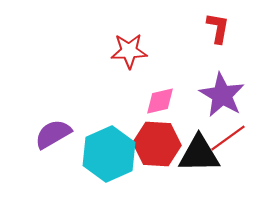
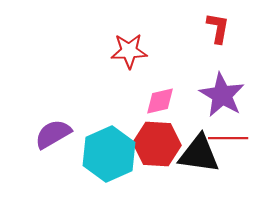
red line: rotated 36 degrees clockwise
black triangle: rotated 9 degrees clockwise
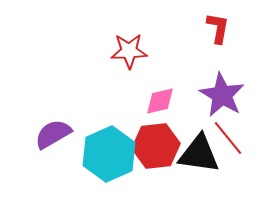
red line: rotated 51 degrees clockwise
red hexagon: moved 1 px left, 2 px down; rotated 9 degrees counterclockwise
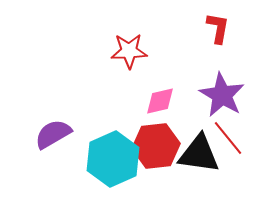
cyan hexagon: moved 4 px right, 5 px down
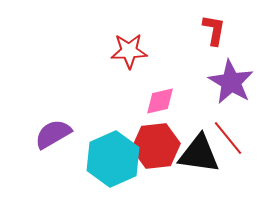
red L-shape: moved 4 px left, 2 px down
purple star: moved 9 px right, 13 px up
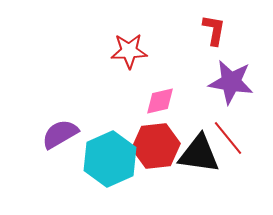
purple star: rotated 21 degrees counterclockwise
purple semicircle: moved 7 px right
cyan hexagon: moved 3 px left
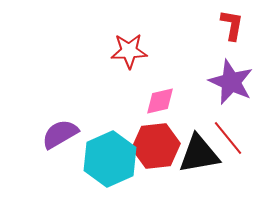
red L-shape: moved 18 px right, 5 px up
purple star: rotated 15 degrees clockwise
black triangle: rotated 18 degrees counterclockwise
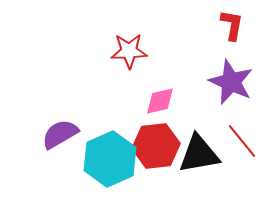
red line: moved 14 px right, 3 px down
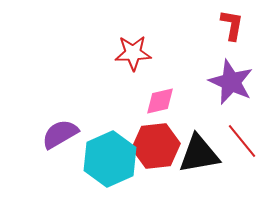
red star: moved 4 px right, 2 px down
